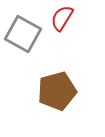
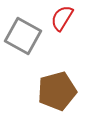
gray square: moved 2 px down
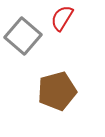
gray square: rotated 12 degrees clockwise
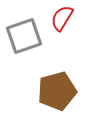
gray square: moved 1 px right; rotated 30 degrees clockwise
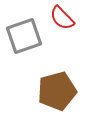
red semicircle: rotated 76 degrees counterclockwise
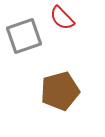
brown pentagon: moved 3 px right
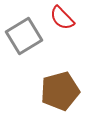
gray square: rotated 12 degrees counterclockwise
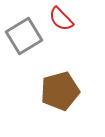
red semicircle: moved 1 px left, 1 px down
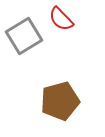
brown pentagon: moved 10 px down
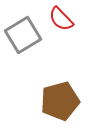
gray square: moved 1 px left, 1 px up
